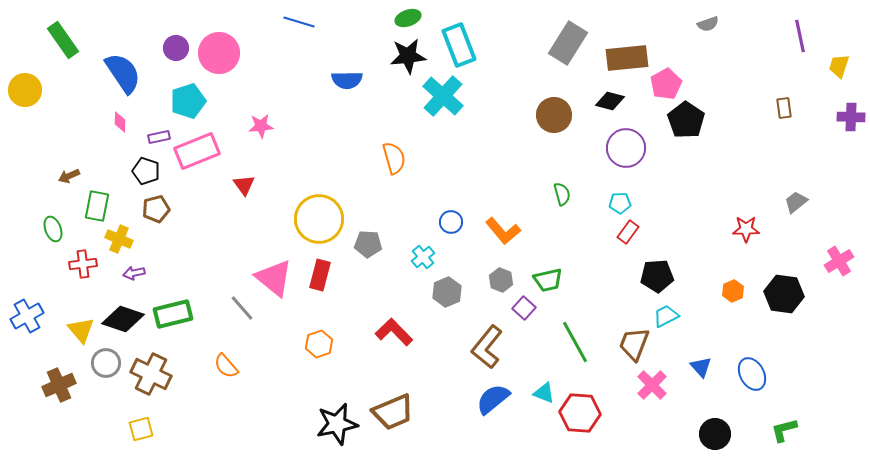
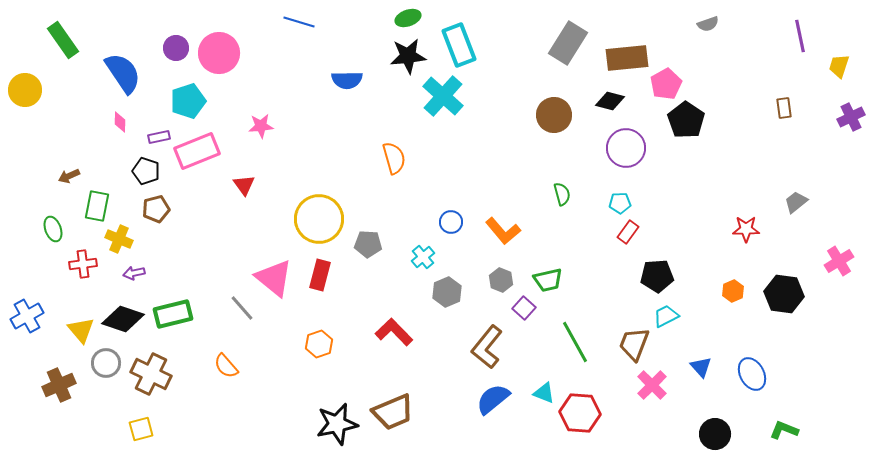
purple cross at (851, 117): rotated 28 degrees counterclockwise
green L-shape at (784, 430): rotated 36 degrees clockwise
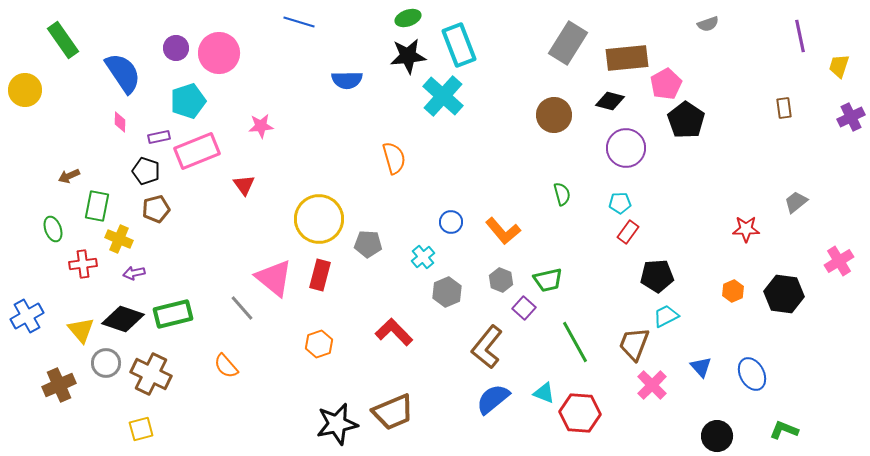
black circle at (715, 434): moved 2 px right, 2 px down
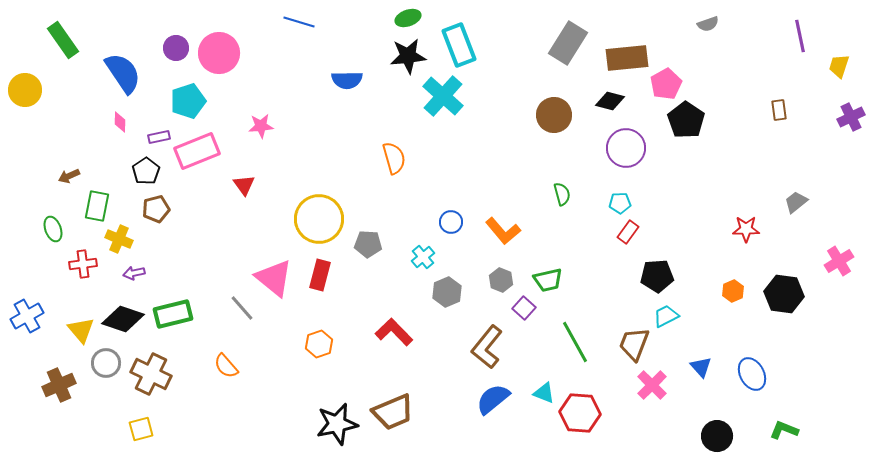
brown rectangle at (784, 108): moved 5 px left, 2 px down
black pentagon at (146, 171): rotated 20 degrees clockwise
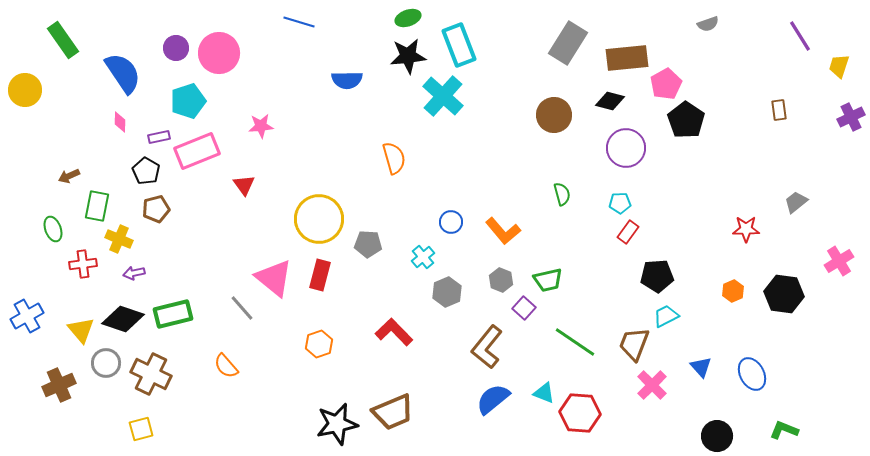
purple line at (800, 36): rotated 20 degrees counterclockwise
black pentagon at (146, 171): rotated 8 degrees counterclockwise
green line at (575, 342): rotated 27 degrees counterclockwise
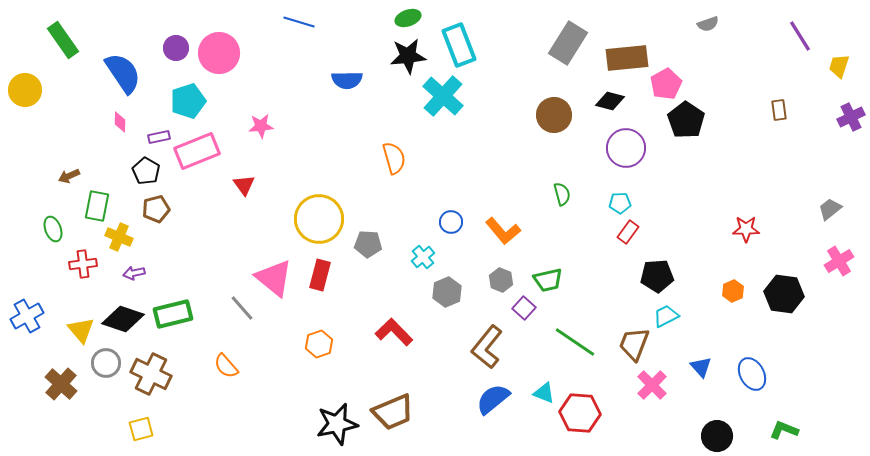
gray trapezoid at (796, 202): moved 34 px right, 7 px down
yellow cross at (119, 239): moved 2 px up
brown cross at (59, 385): moved 2 px right, 1 px up; rotated 24 degrees counterclockwise
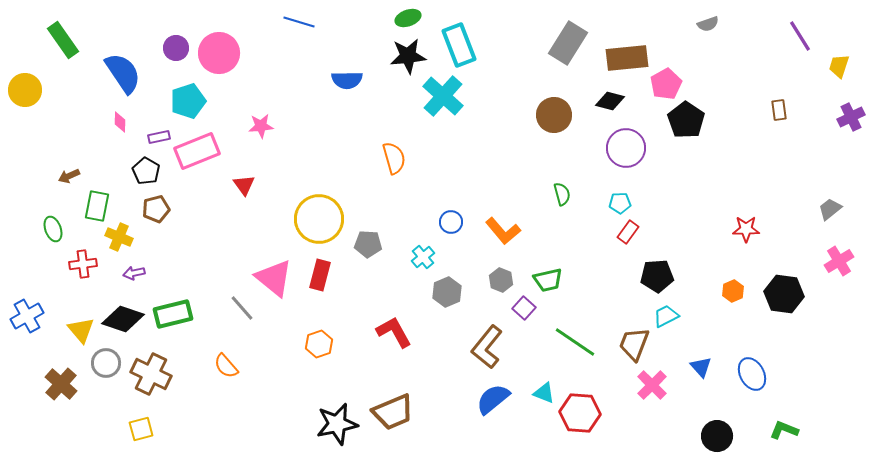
red L-shape at (394, 332): rotated 15 degrees clockwise
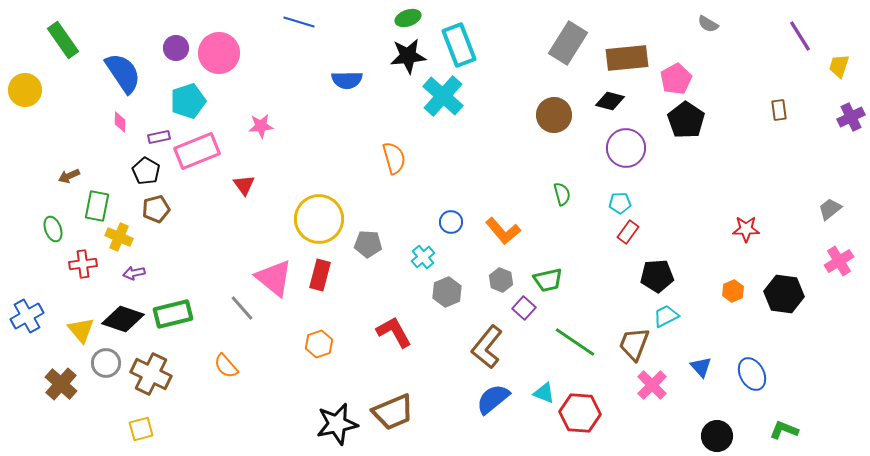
gray semicircle at (708, 24): rotated 50 degrees clockwise
pink pentagon at (666, 84): moved 10 px right, 5 px up
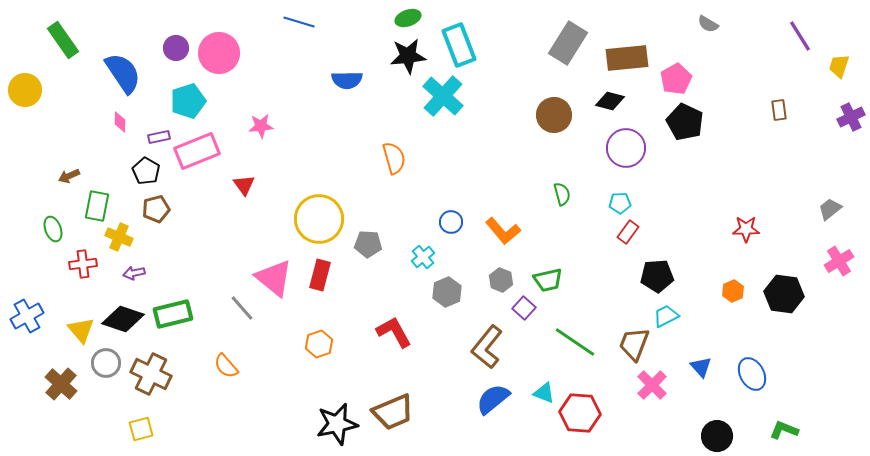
black pentagon at (686, 120): moved 1 px left, 2 px down; rotated 9 degrees counterclockwise
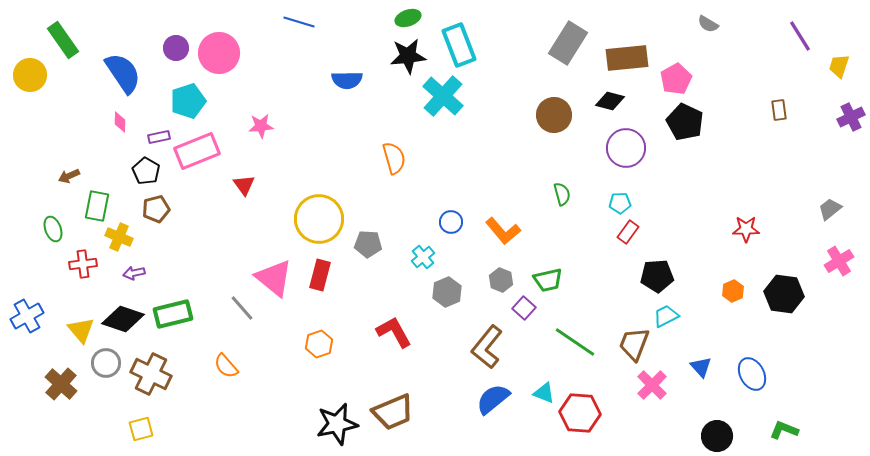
yellow circle at (25, 90): moved 5 px right, 15 px up
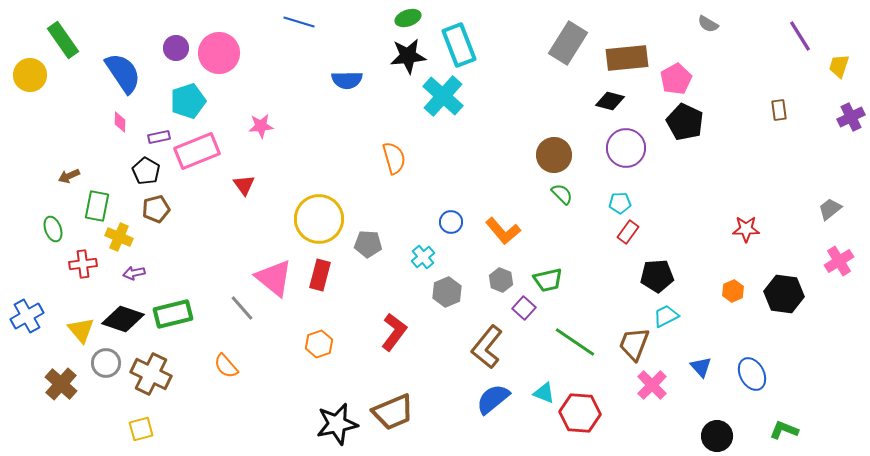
brown circle at (554, 115): moved 40 px down
green semicircle at (562, 194): rotated 30 degrees counterclockwise
red L-shape at (394, 332): rotated 66 degrees clockwise
